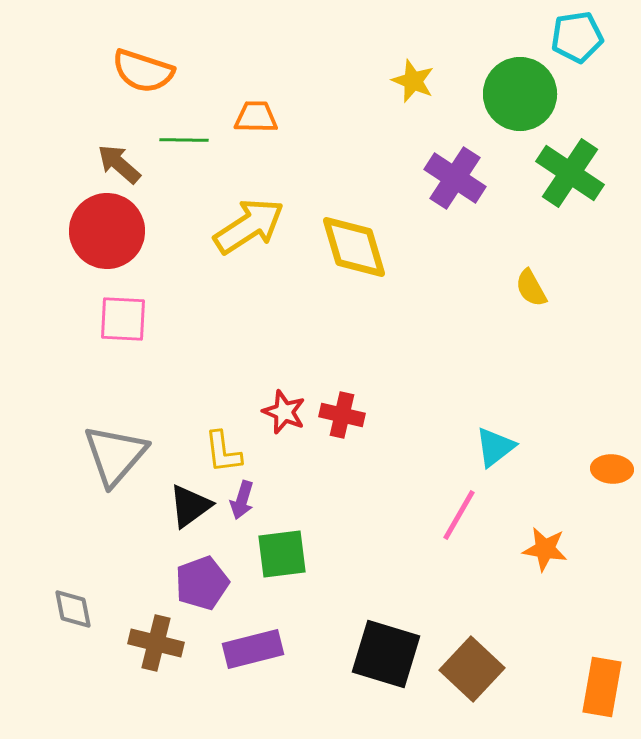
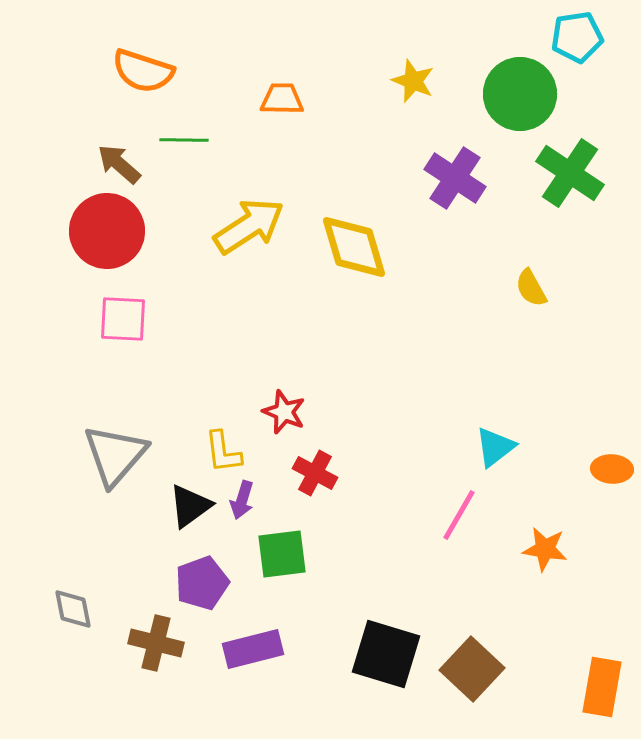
orange trapezoid: moved 26 px right, 18 px up
red cross: moved 27 px left, 58 px down; rotated 15 degrees clockwise
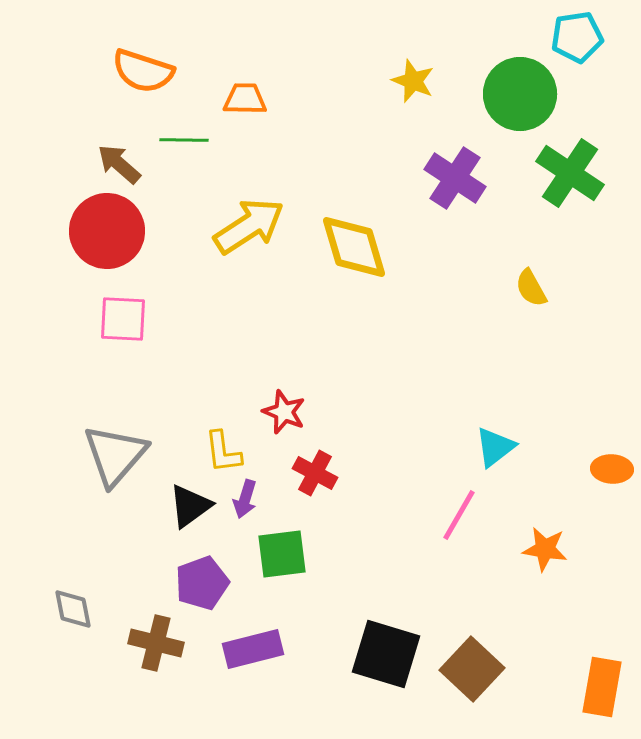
orange trapezoid: moved 37 px left
purple arrow: moved 3 px right, 1 px up
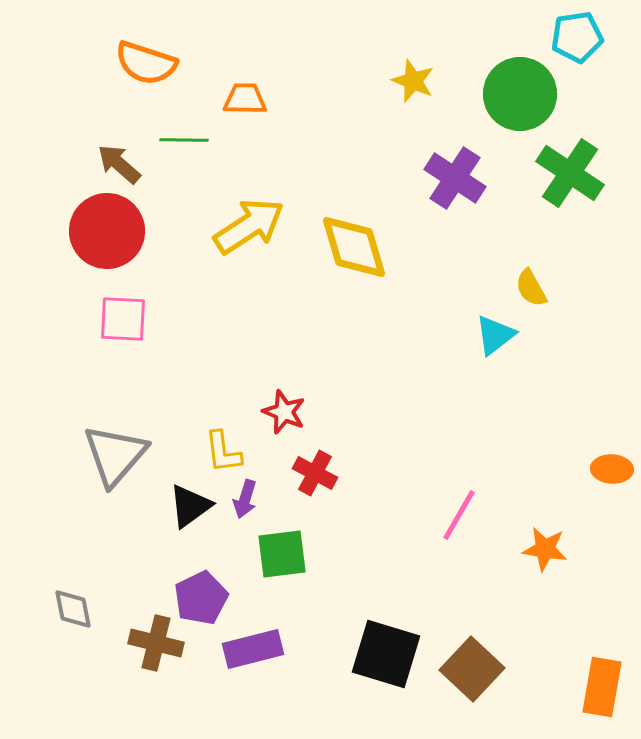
orange semicircle: moved 3 px right, 8 px up
cyan triangle: moved 112 px up
purple pentagon: moved 1 px left, 15 px down; rotated 6 degrees counterclockwise
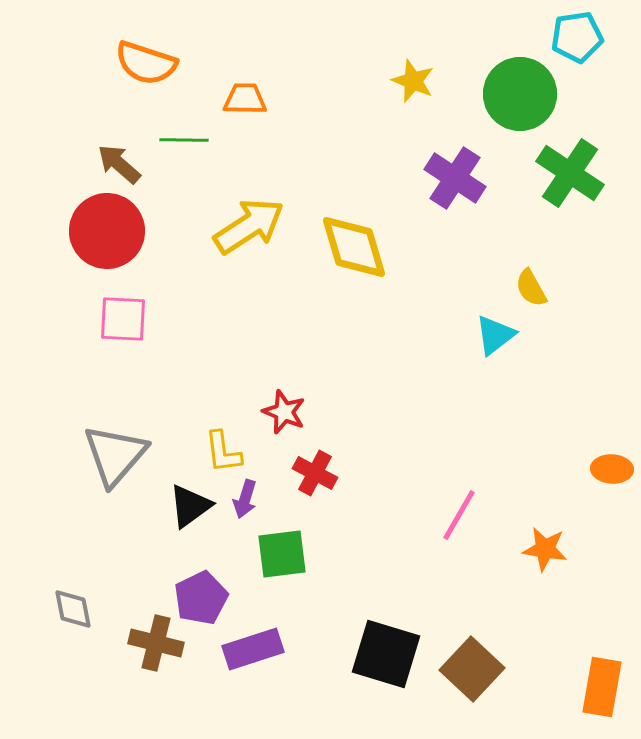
purple rectangle: rotated 4 degrees counterclockwise
